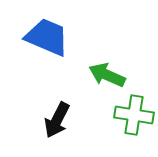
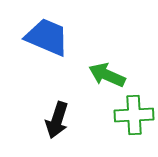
green cross: rotated 12 degrees counterclockwise
black arrow: rotated 9 degrees counterclockwise
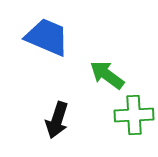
green arrow: rotated 12 degrees clockwise
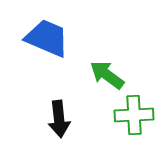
blue trapezoid: moved 1 px down
black arrow: moved 2 px right, 1 px up; rotated 24 degrees counterclockwise
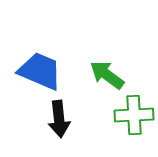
blue trapezoid: moved 7 px left, 33 px down
